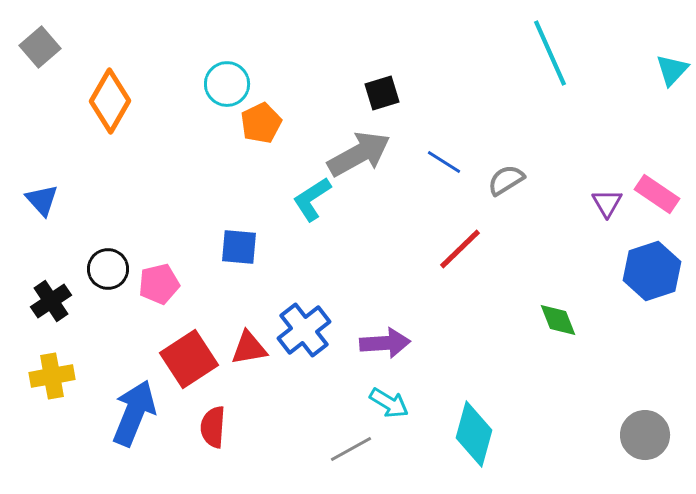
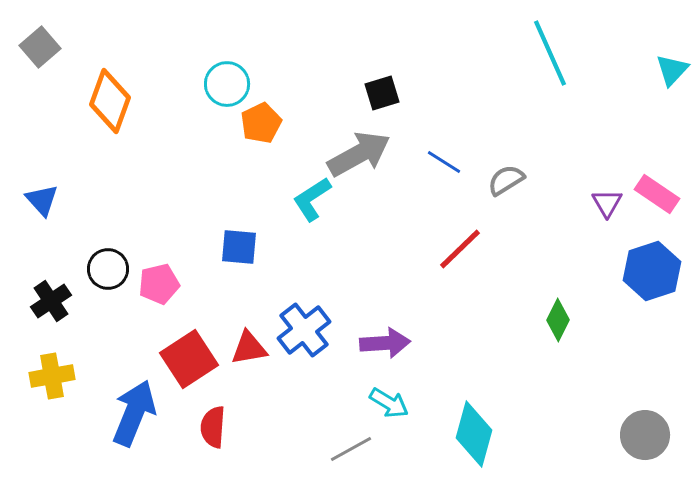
orange diamond: rotated 10 degrees counterclockwise
green diamond: rotated 48 degrees clockwise
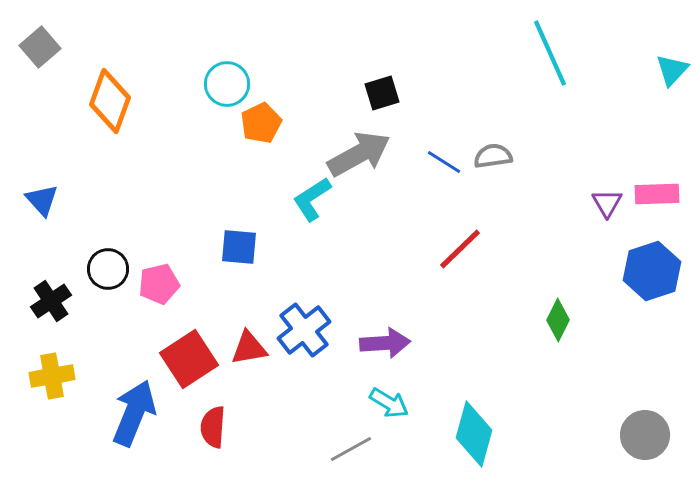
gray semicircle: moved 13 px left, 24 px up; rotated 24 degrees clockwise
pink rectangle: rotated 36 degrees counterclockwise
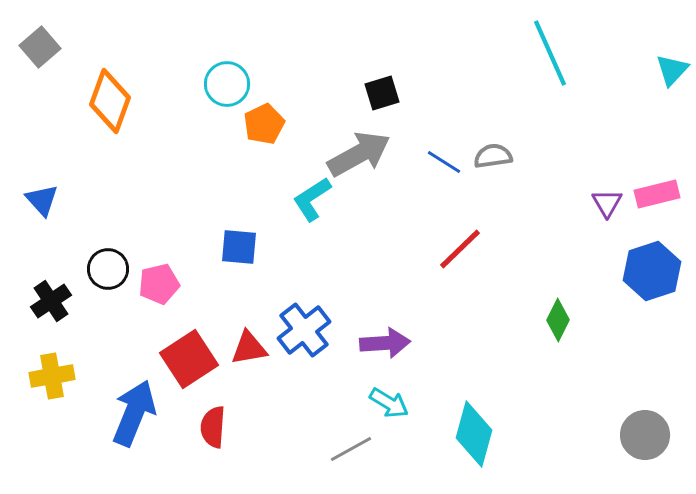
orange pentagon: moved 3 px right, 1 px down
pink rectangle: rotated 12 degrees counterclockwise
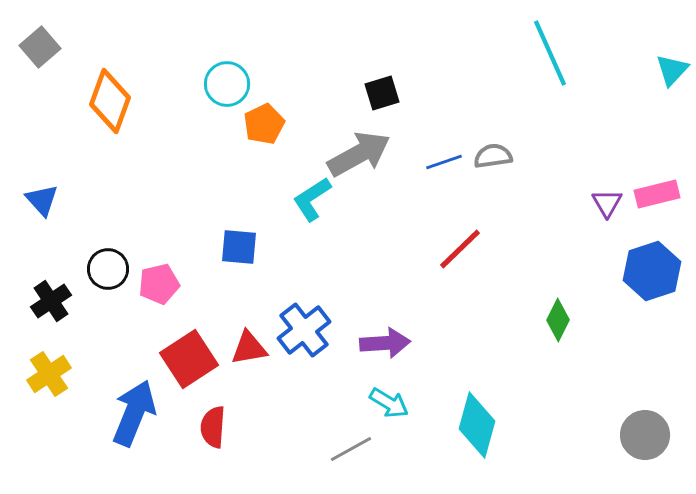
blue line: rotated 51 degrees counterclockwise
yellow cross: moved 3 px left, 2 px up; rotated 24 degrees counterclockwise
cyan diamond: moved 3 px right, 9 px up
